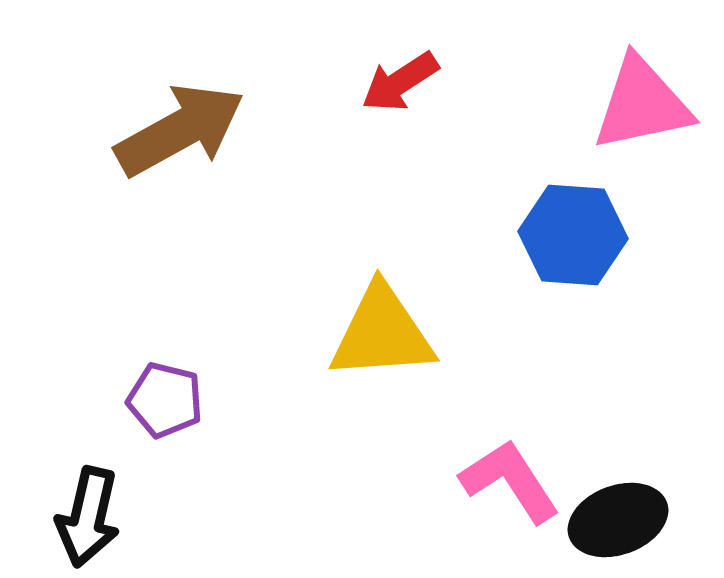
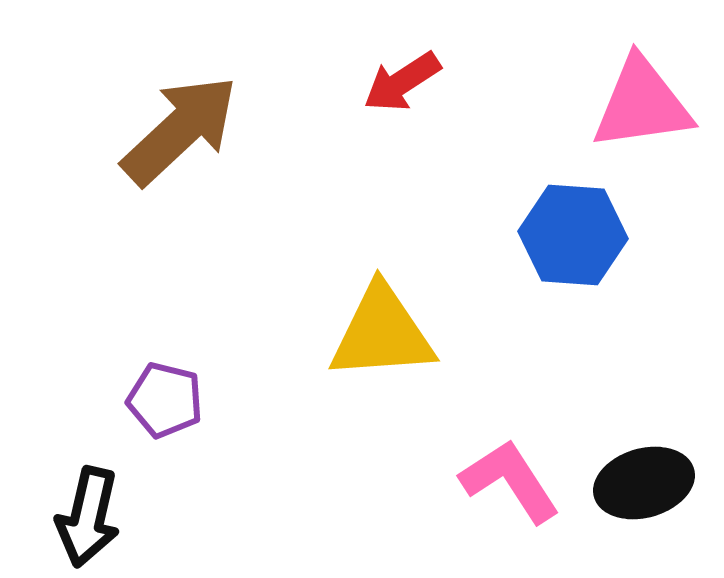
red arrow: moved 2 px right
pink triangle: rotated 4 degrees clockwise
brown arrow: rotated 14 degrees counterclockwise
black ellipse: moved 26 px right, 37 px up; rotated 4 degrees clockwise
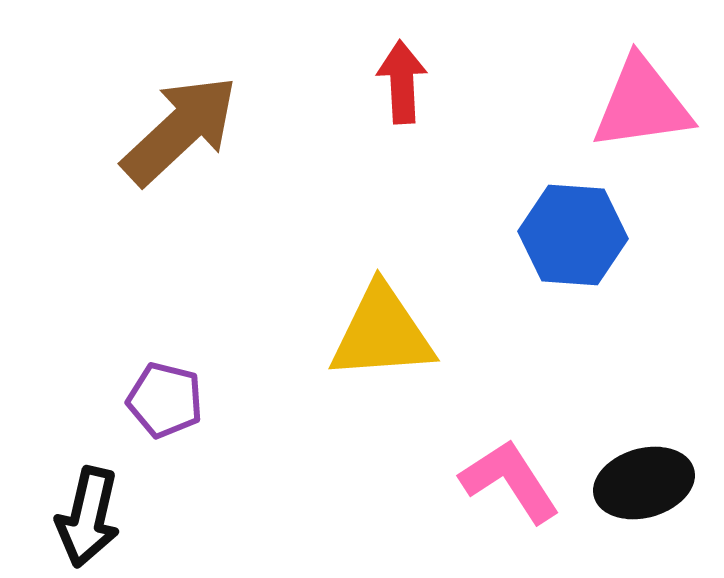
red arrow: rotated 120 degrees clockwise
